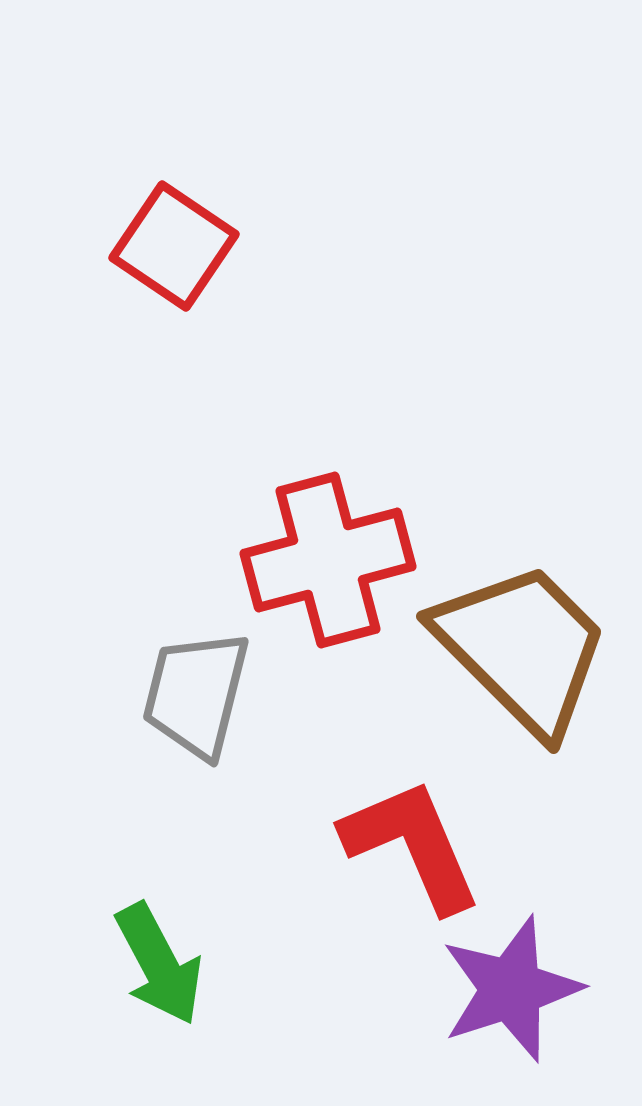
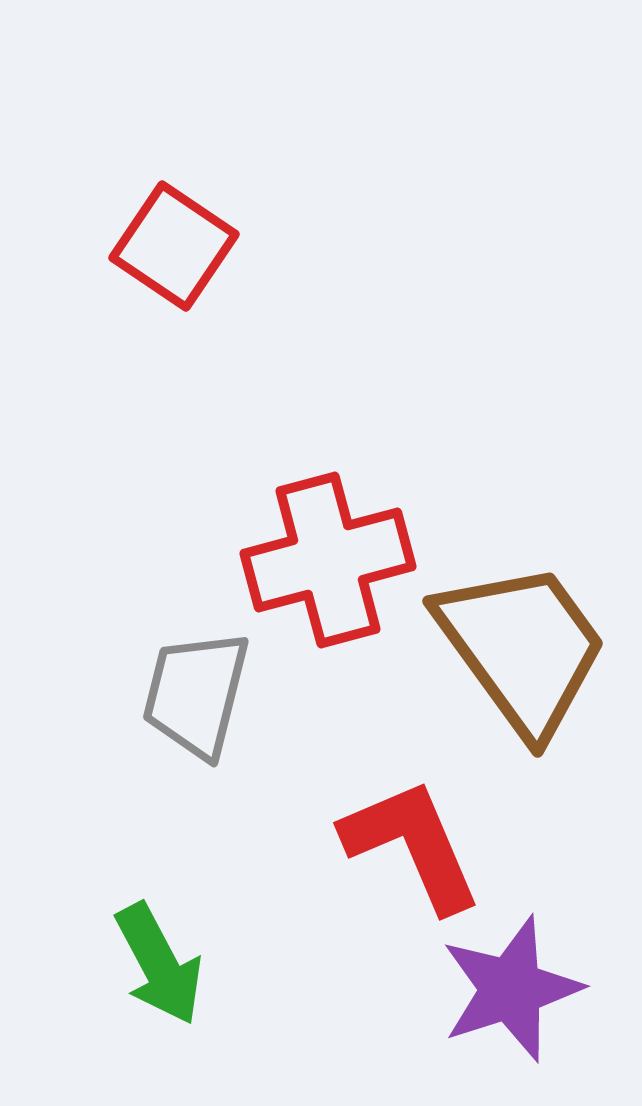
brown trapezoid: rotated 9 degrees clockwise
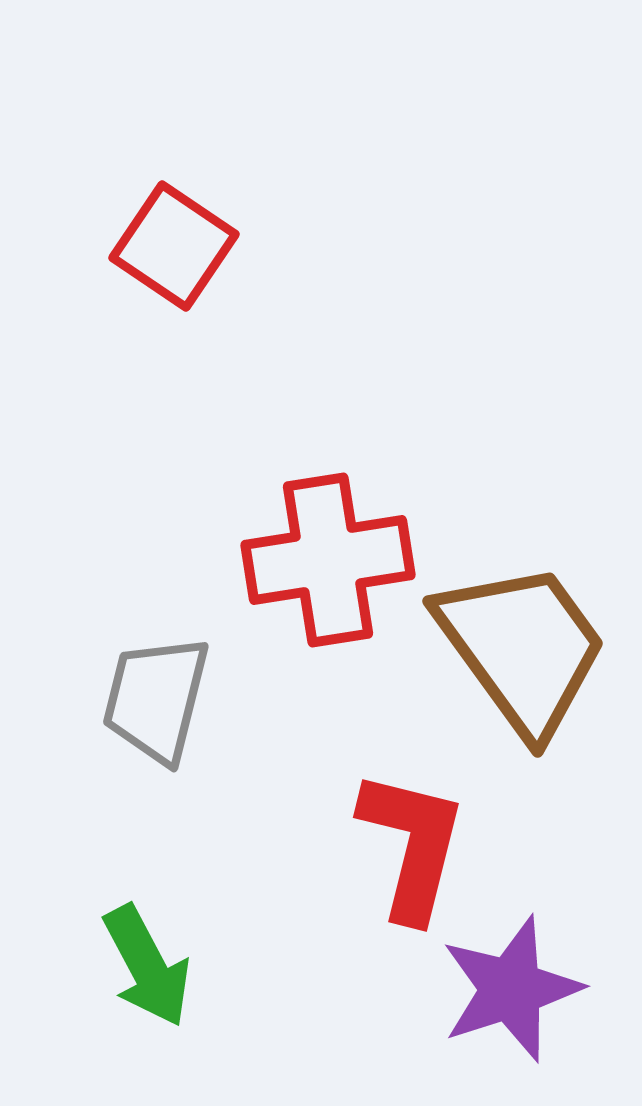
red cross: rotated 6 degrees clockwise
gray trapezoid: moved 40 px left, 5 px down
red L-shape: rotated 37 degrees clockwise
green arrow: moved 12 px left, 2 px down
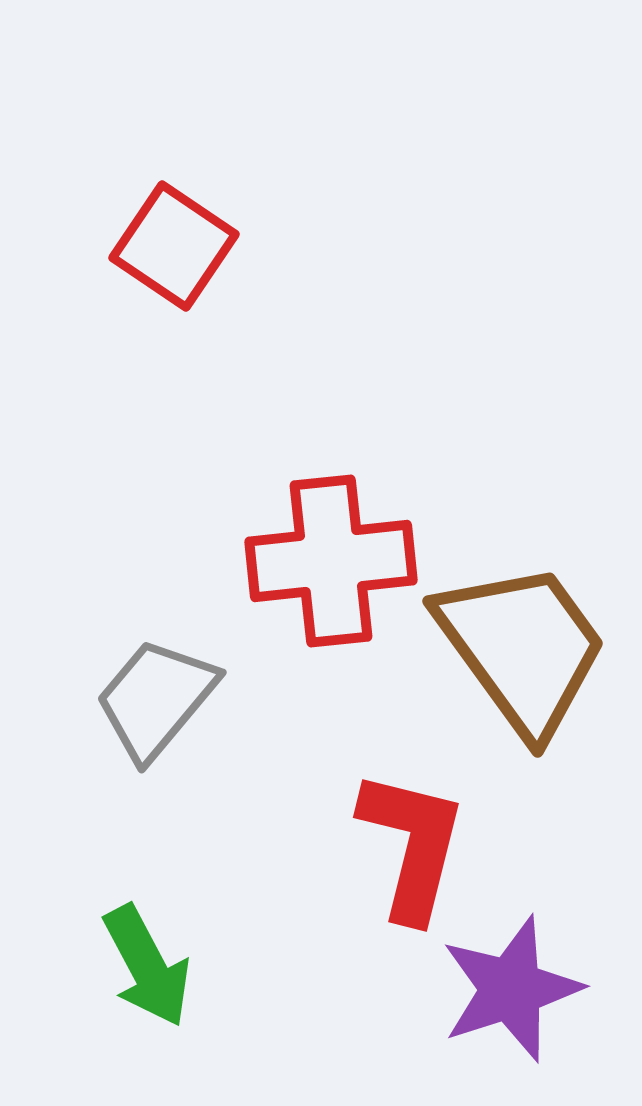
red cross: moved 3 px right, 1 px down; rotated 3 degrees clockwise
gray trapezoid: rotated 26 degrees clockwise
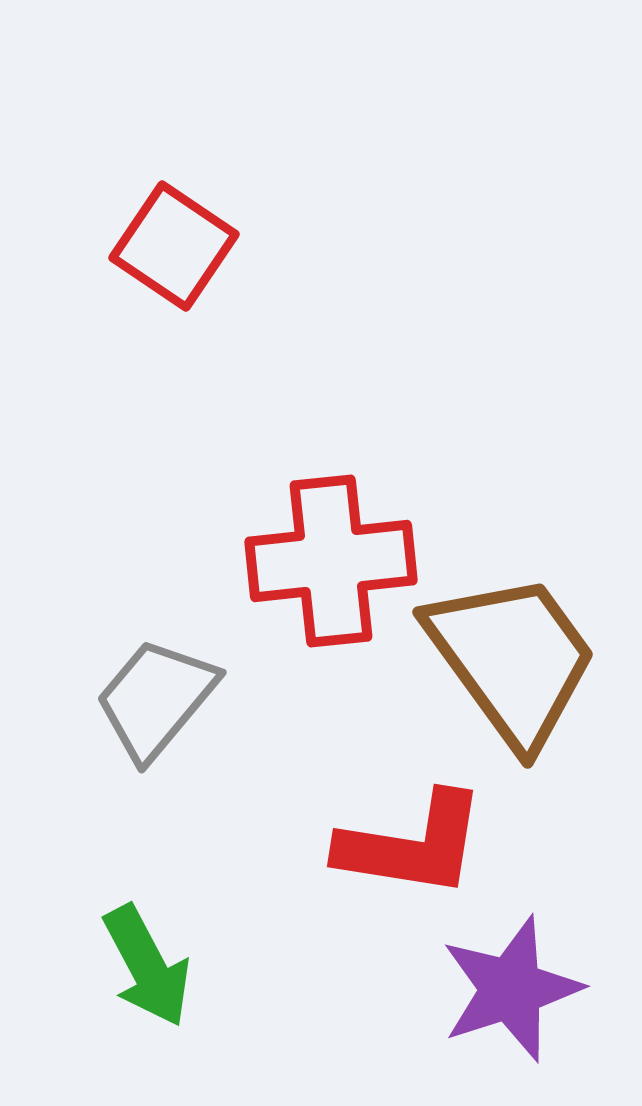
brown trapezoid: moved 10 px left, 11 px down
red L-shape: rotated 85 degrees clockwise
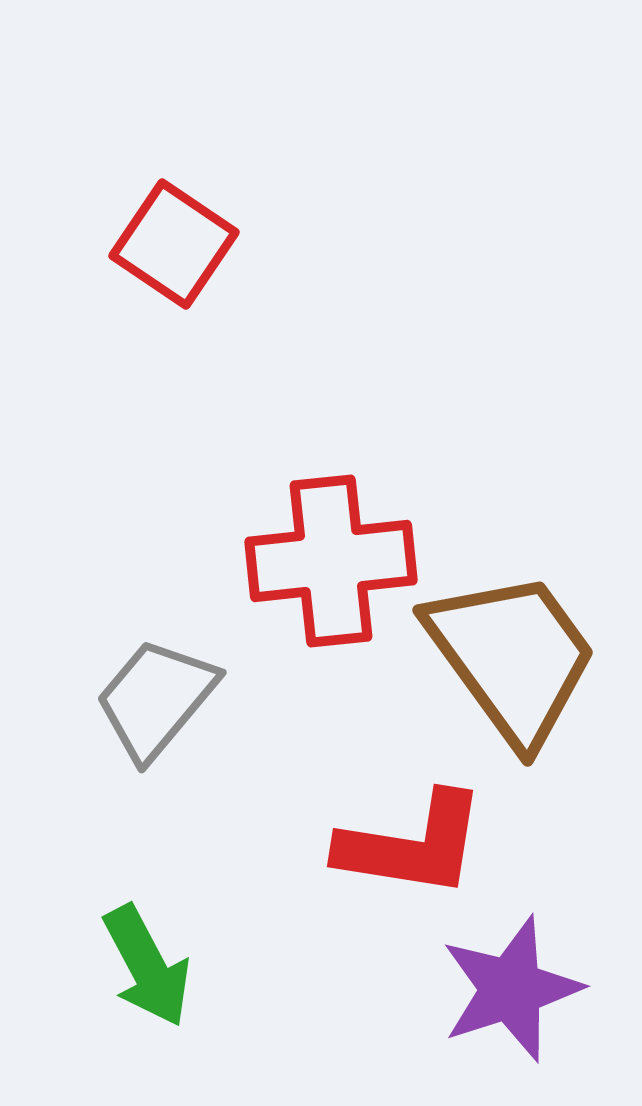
red square: moved 2 px up
brown trapezoid: moved 2 px up
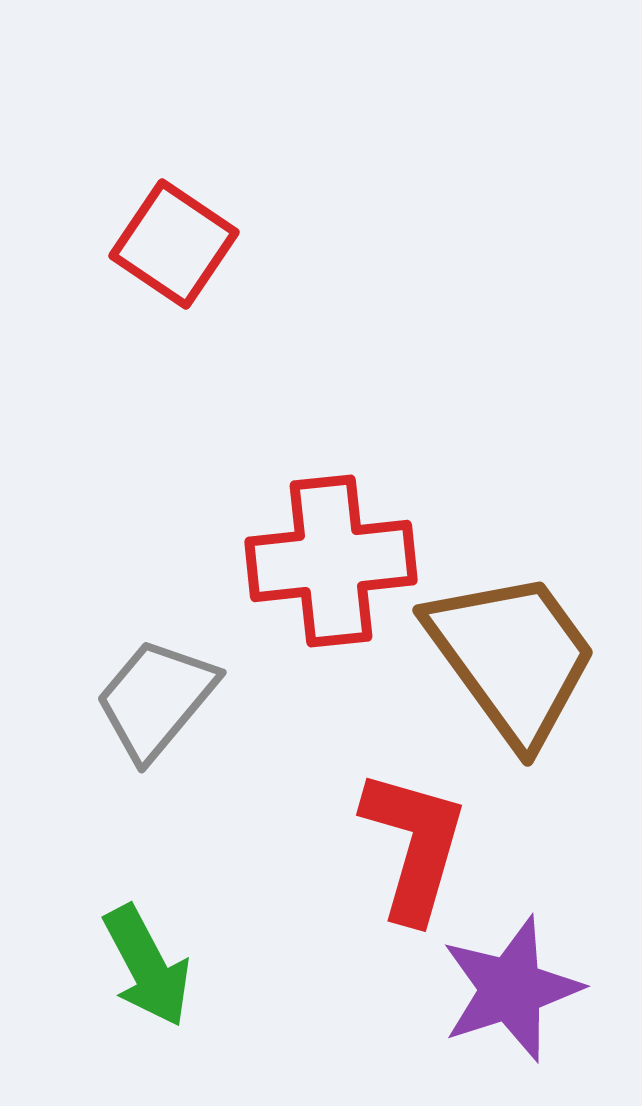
red L-shape: moved 2 px right; rotated 83 degrees counterclockwise
